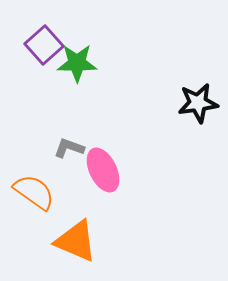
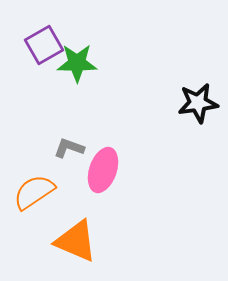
purple square: rotated 12 degrees clockwise
pink ellipse: rotated 45 degrees clockwise
orange semicircle: rotated 69 degrees counterclockwise
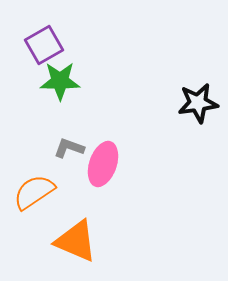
green star: moved 17 px left, 18 px down
pink ellipse: moved 6 px up
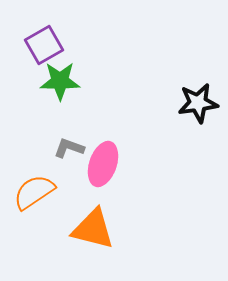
orange triangle: moved 17 px right, 12 px up; rotated 9 degrees counterclockwise
